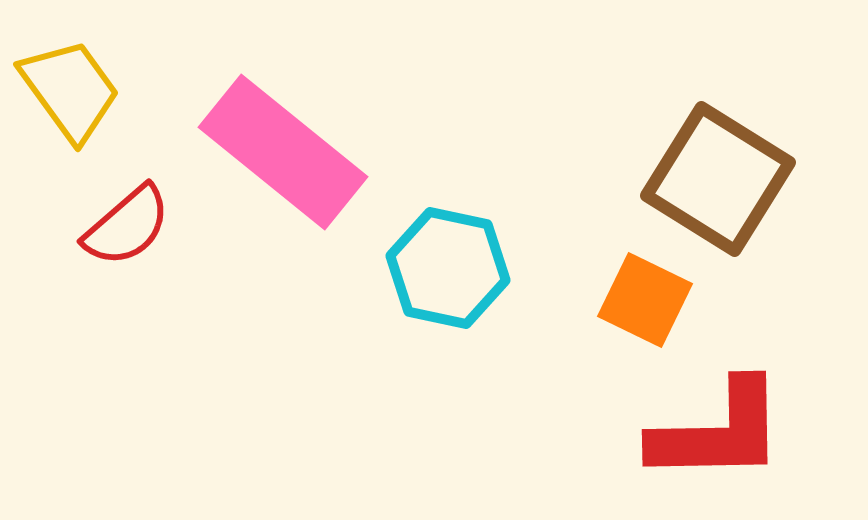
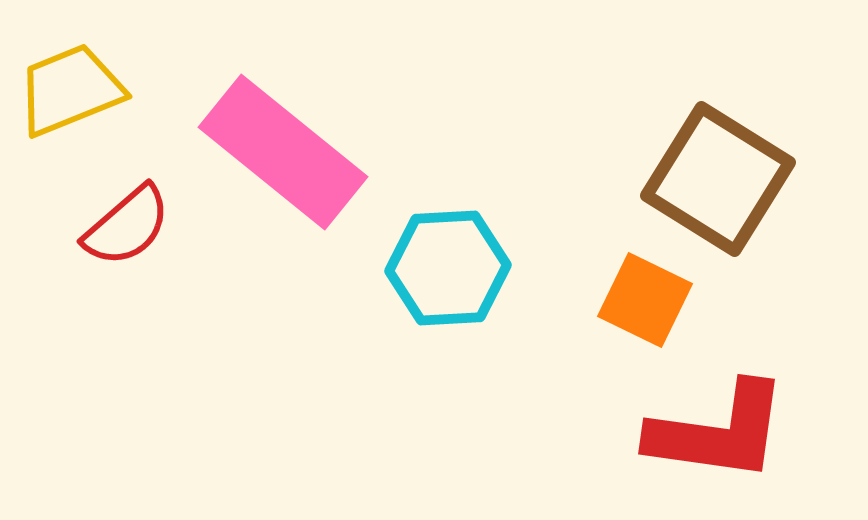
yellow trapezoid: rotated 76 degrees counterclockwise
cyan hexagon: rotated 15 degrees counterclockwise
red L-shape: rotated 9 degrees clockwise
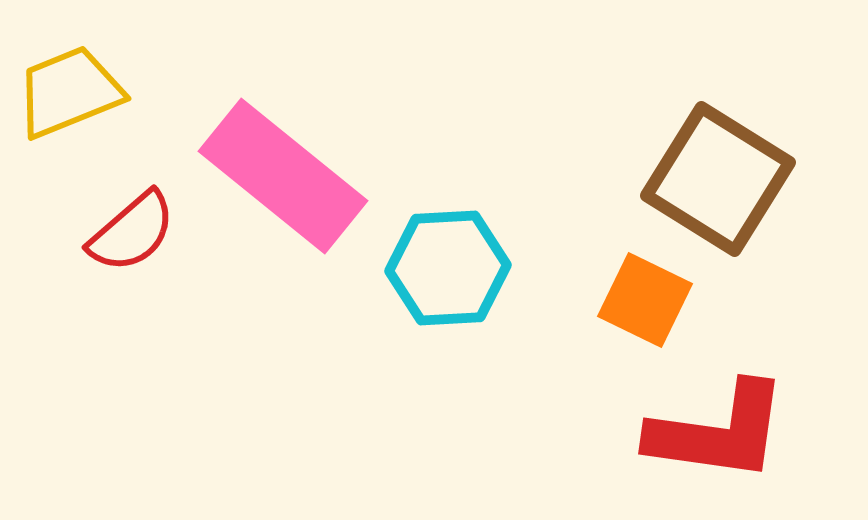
yellow trapezoid: moved 1 px left, 2 px down
pink rectangle: moved 24 px down
red semicircle: moved 5 px right, 6 px down
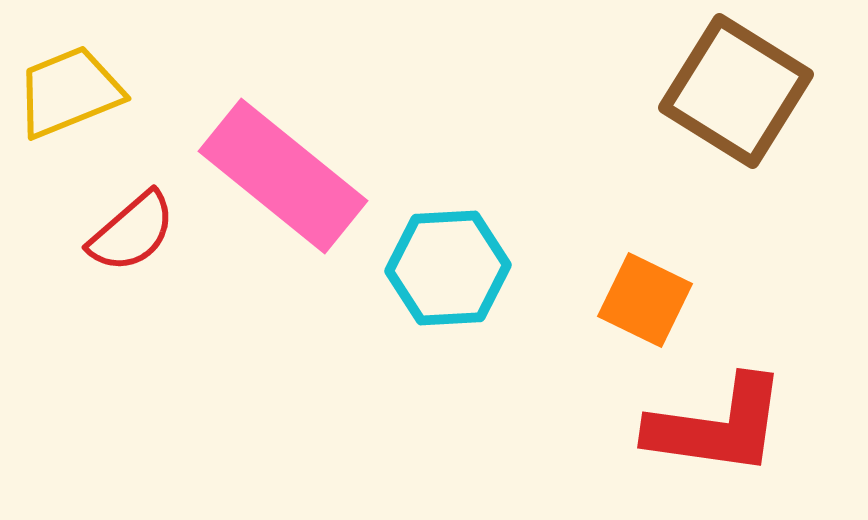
brown square: moved 18 px right, 88 px up
red L-shape: moved 1 px left, 6 px up
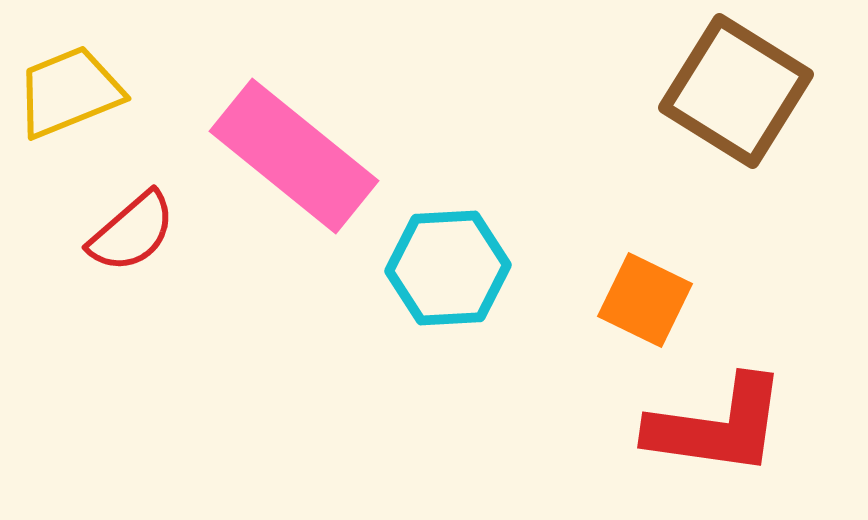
pink rectangle: moved 11 px right, 20 px up
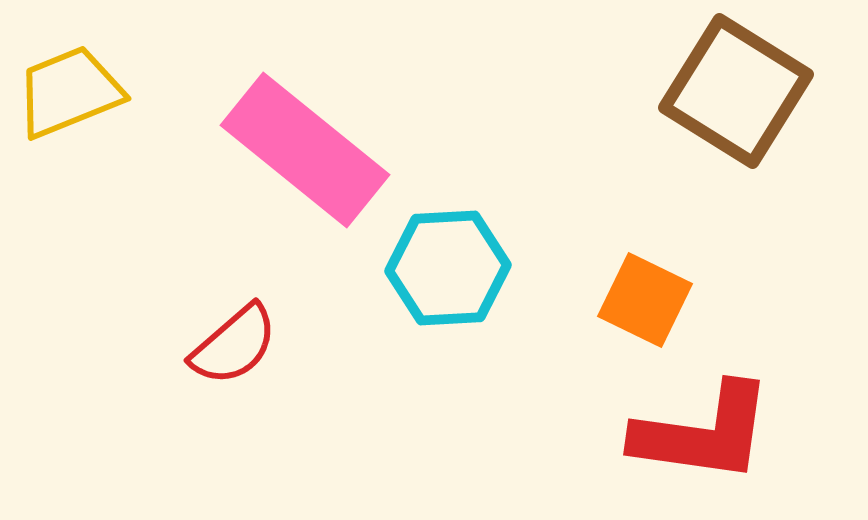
pink rectangle: moved 11 px right, 6 px up
red semicircle: moved 102 px right, 113 px down
red L-shape: moved 14 px left, 7 px down
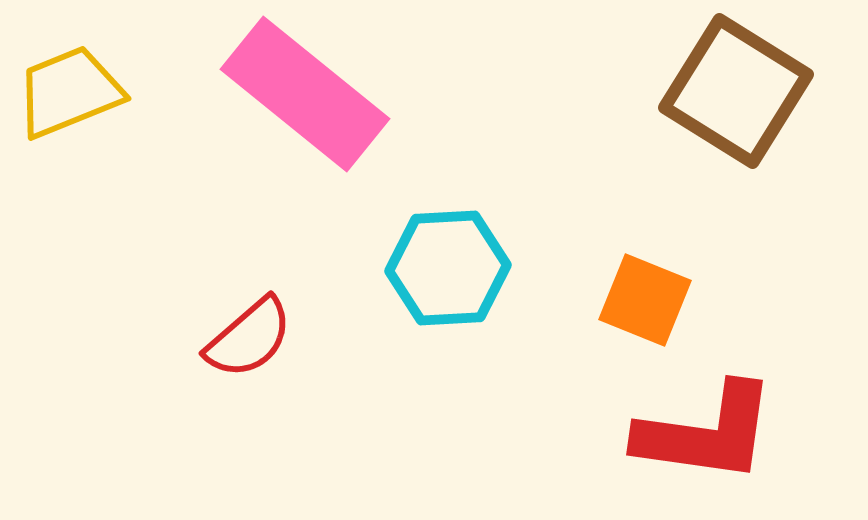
pink rectangle: moved 56 px up
orange square: rotated 4 degrees counterclockwise
red semicircle: moved 15 px right, 7 px up
red L-shape: moved 3 px right
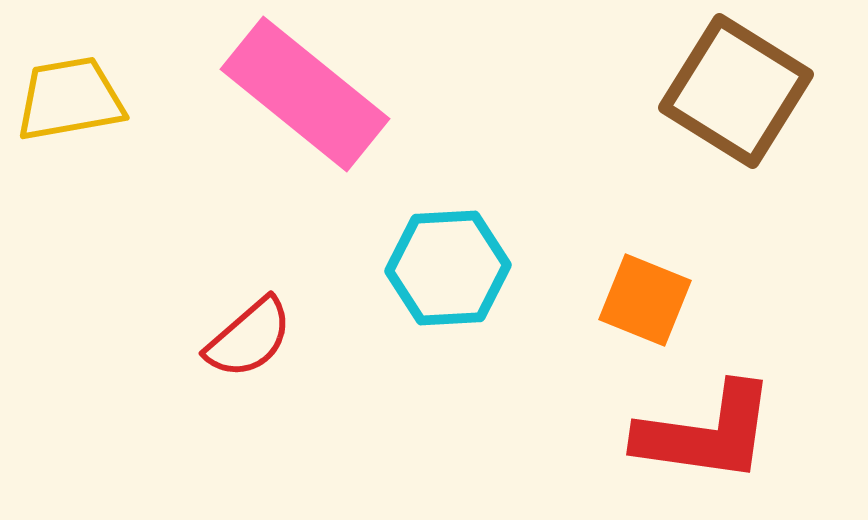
yellow trapezoid: moved 1 px right, 7 px down; rotated 12 degrees clockwise
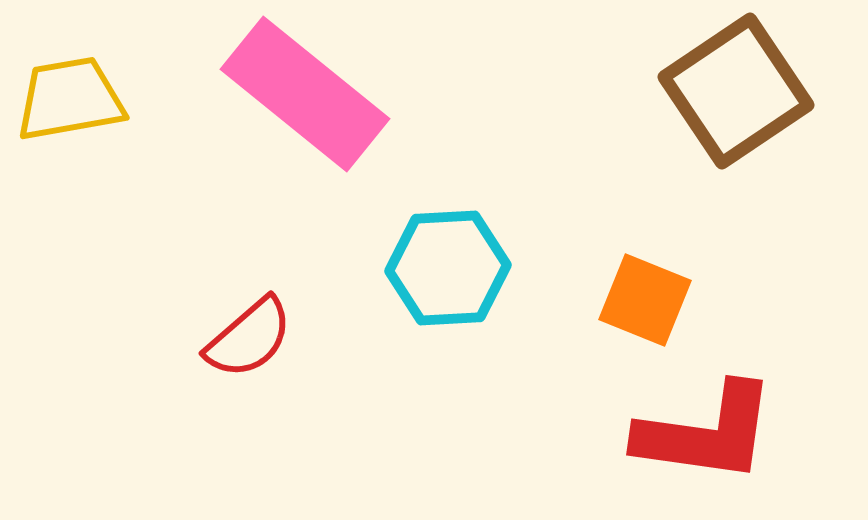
brown square: rotated 24 degrees clockwise
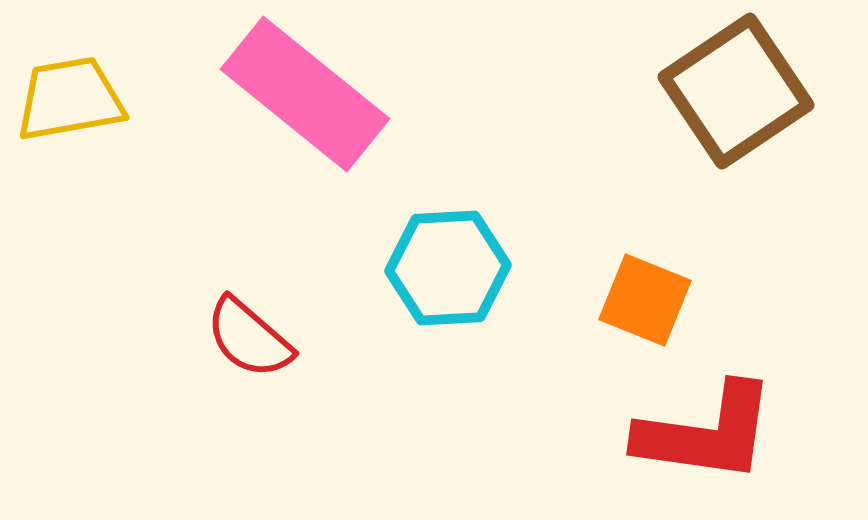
red semicircle: rotated 82 degrees clockwise
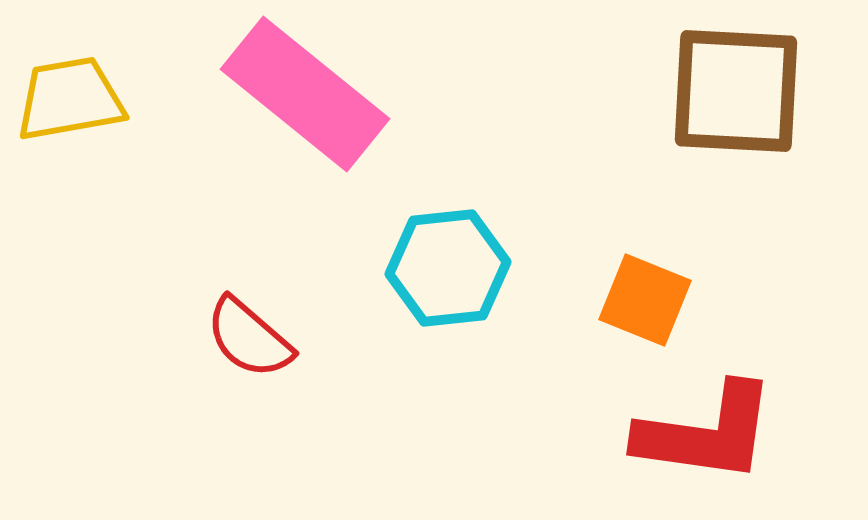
brown square: rotated 37 degrees clockwise
cyan hexagon: rotated 3 degrees counterclockwise
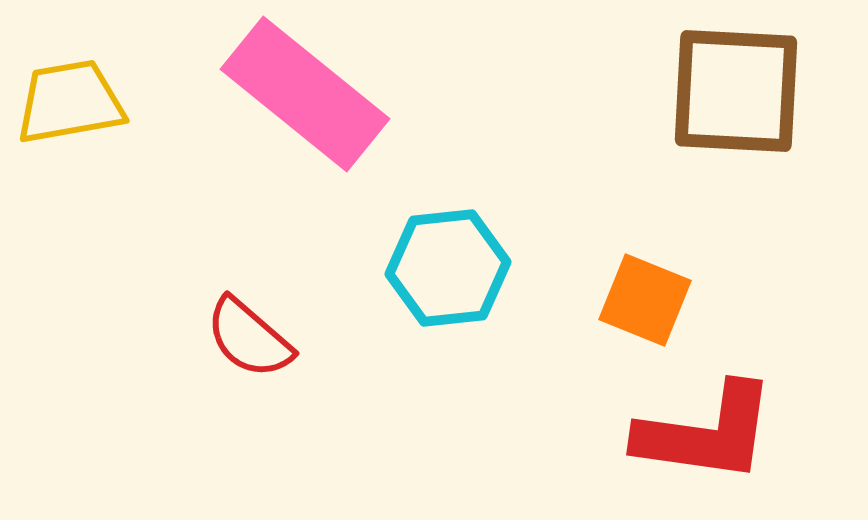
yellow trapezoid: moved 3 px down
